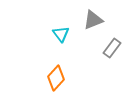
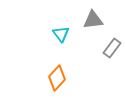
gray triangle: rotated 15 degrees clockwise
orange diamond: moved 1 px right
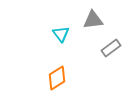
gray rectangle: moved 1 px left; rotated 18 degrees clockwise
orange diamond: rotated 15 degrees clockwise
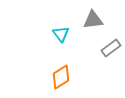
orange diamond: moved 4 px right, 1 px up
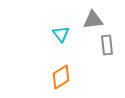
gray rectangle: moved 4 px left, 3 px up; rotated 60 degrees counterclockwise
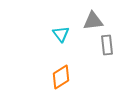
gray triangle: moved 1 px down
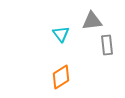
gray triangle: moved 1 px left
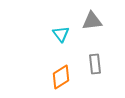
gray rectangle: moved 12 px left, 19 px down
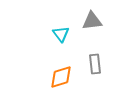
orange diamond: rotated 15 degrees clockwise
